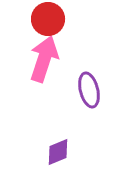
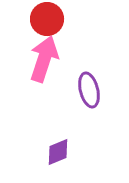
red circle: moved 1 px left
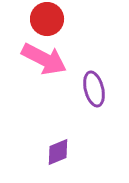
pink arrow: rotated 99 degrees clockwise
purple ellipse: moved 5 px right, 1 px up
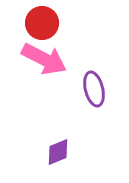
red circle: moved 5 px left, 4 px down
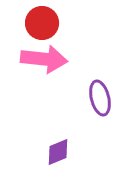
pink arrow: rotated 21 degrees counterclockwise
purple ellipse: moved 6 px right, 9 px down
